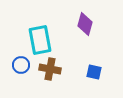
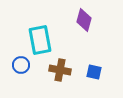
purple diamond: moved 1 px left, 4 px up
brown cross: moved 10 px right, 1 px down
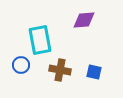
purple diamond: rotated 70 degrees clockwise
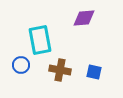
purple diamond: moved 2 px up
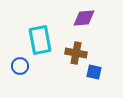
blue circle: moved 1 px left, 1 px down
brown cross: moved 16 px right, 17 px up
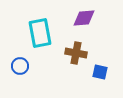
cyan rectangle: moved 7 px up
blue square: moved 6 px right
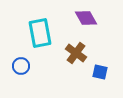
purple diamond: moved 2 px right; rotated 65 degrees clockwise
brown cross: rotated 25 degrees clockwise
blue circle: moved 1 px right
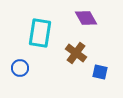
cyan rectangle: rotated 20 degrees clockwise
blue circle: moved 1 px left, 2 px down
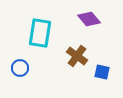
purple diamond: moved 3 px right, 1 px down; rotated 10 degrees counterclockwise
brown cross: moved 1 px right, 3 px down
blue square: moved 2 px right
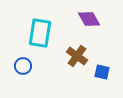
purple diamond: rotated 10 degrees clockwise
blue circle: moved 3 px right, 2 px up
